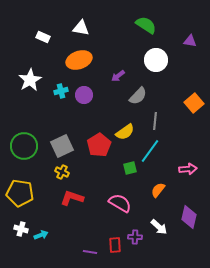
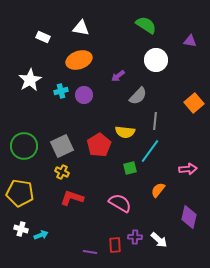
yellow semicircle: rotated 42 degrees clockwise
white arrow: moved 13 px down
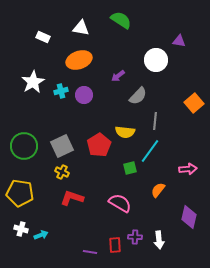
green semicircle: moved 25 px left, 5 px up
purple triangle: moved 11 px left
white star: moved 3 px right, 2 px down
white arrow: rotated 42 degrees clockwise
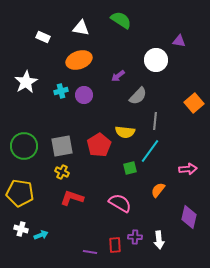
white star: moved 7 px left
gray square: rotated 15 degrees clockwise
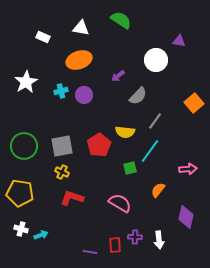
gray line: rotated 30 degrees clockwise
purple diamond: moved 3 px left
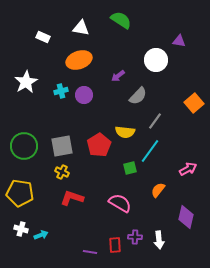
pink arrow: rotated 24 degrees counterclockwise
